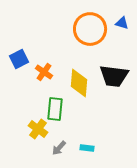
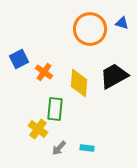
black trapezoid: rotated 144 degrees clockwise
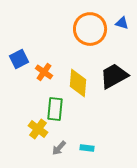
yellow diamond: moved 1 px left
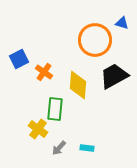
orange circle: moved 5 px right, 11 px down
yellow diamond: moved 2 px down
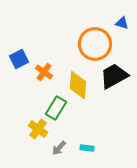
orange circle: moved 4 px down
green rectangle: moved 1 px right, 1 px up; rotated 25 degrees clockwise
